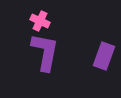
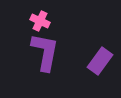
purple rectangle: moved 4 px left, 5 px down; rotated 16 degrees clockwise
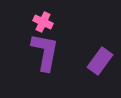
pink cross: moved 3 px right, 1 px down
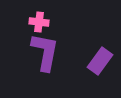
pink cross: moved 4 px left; rotated 18 degrees counterclockwise
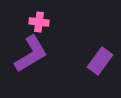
purple L-shape: moved 14 px left, 2 px down; rotated 48 degrees clockwise
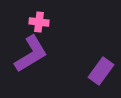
purple rectangle: moved 1 px right, 10 px down
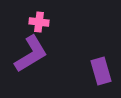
purple rectangle: rotated 52 degrees counterclockwise
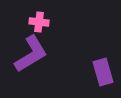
purple rectangle: moved 2 px right, 1 px down
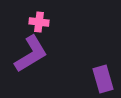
purple rectangle: moved 7 px down
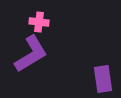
purple rectangle: rotated 8 degrees clockwise
